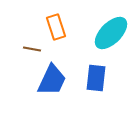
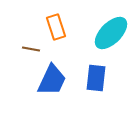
brown line: moved 1 px left
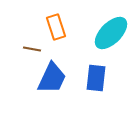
brown line: moved 1 px right
blue trapezoid: moved 2 px up
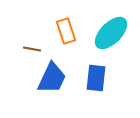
orange rectangle: moved 10 px right, 4 px down
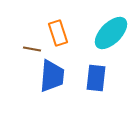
orange rectangle: moved 8 px left, 2 px down
blue trapezoid: moved 2 px up; rotated 20 degrees counterclockwise
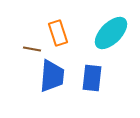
blue rectangle: moved 4 px left
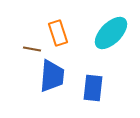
blue rectangle: moved 1 px right, 10 px down
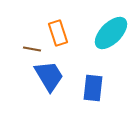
blue trapezoid: moved 3 px left; rotated 36 degrees counterclockwise
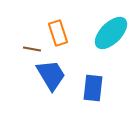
blue trapezoid: moved 2 px right, 1 px up
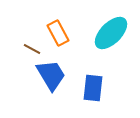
orange rectangle: rotated 10 degrees counterclockwise
brown line: rotated 18 degrees clockwise
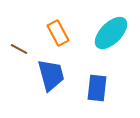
brown line: moved 13 px left
blue trapezoid: rotated 16 degrees clockwise
blue rectangle: moved 4 px right
